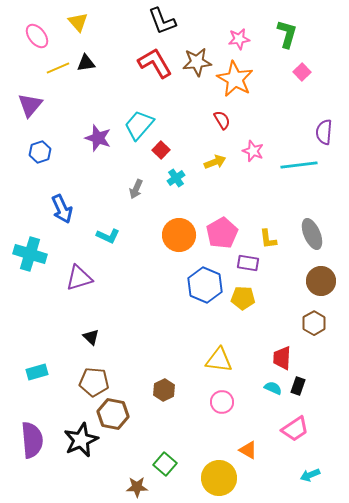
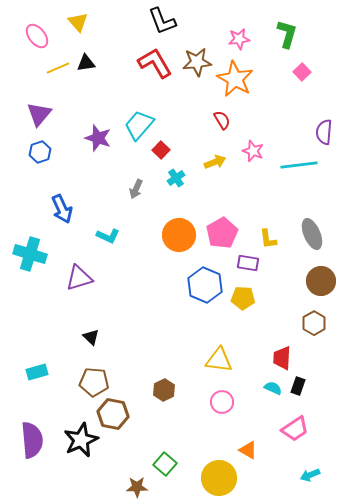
purple triangle at (30, 105): moved 9 px right, 9 px down
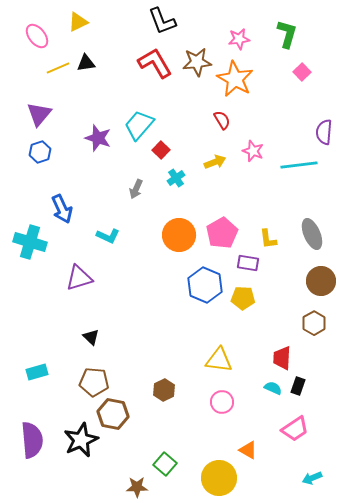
yellow triangle at (78, 22): rotated 45 degrees clockwise
cyan cross at (30, 254): moved 12 px up
cyan arrow at (310, 475): moved 2 px right, 3 px down
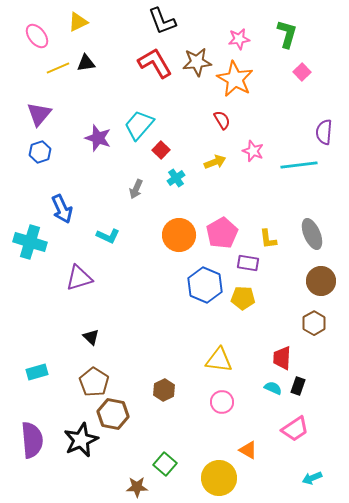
brown pentagon at (94, 382): rotated 28 degrees clockwise
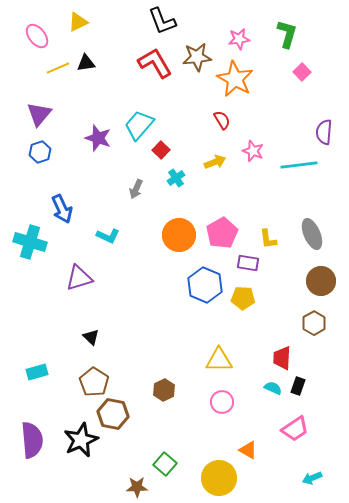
brown star at (197, 62): moved 5 px up
yellow triangle at (219, 360): rotated 8 degrees counterclockwise
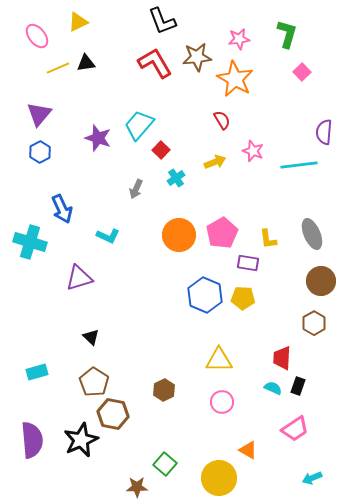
blue hexagon at (40, 152): rotated 10 degrees counterclockwise
blue hexagon at (205, 285): moved 10 px down
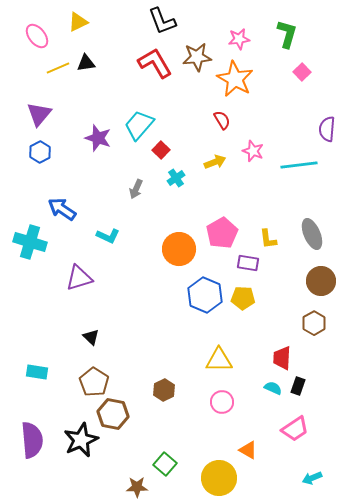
purple semicircle at (324, 132): moved 3 px right, 3 px up
blue arrow at (62, 209): rotated 148 degrees clockwise
orange circle at (179, 235): moved 14 px down
cyan rectangle at (37, 372): rotated 25 degrees clockwise
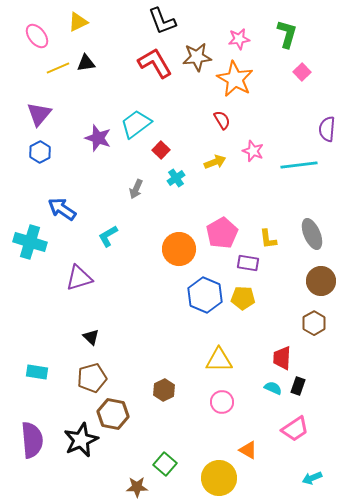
cyan trapezoid at (139, 125): moved 3 px left, 1 px up; rotated 12 degrees clockwise
cyan L-shape at (108, 236): rotated 125 degrees clockwise
brown pentagon at (94, 382): moved 2 px left, 4 px up; rotated 24 degrees clockwise
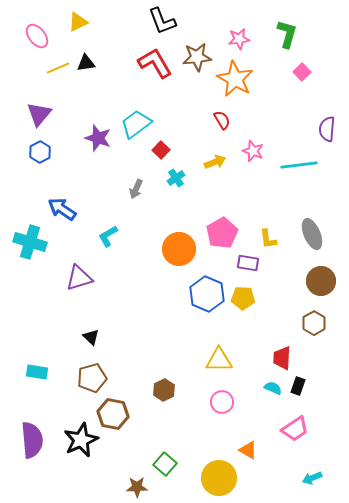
blue hexagon at (205, 295): moved 2 px right, 1 px up
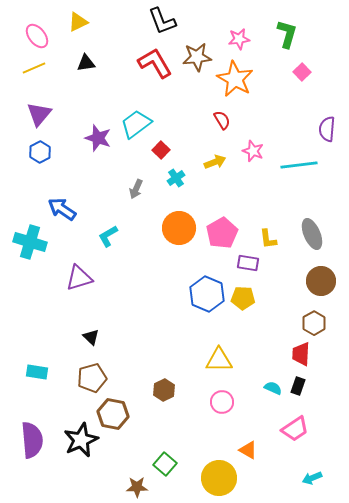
yellow line at (58, 68): moved 24 px left
orange circle at (179, 249): moved 21 px up
red trapezoid at (282, 358): moved 19 px right, 4 px up
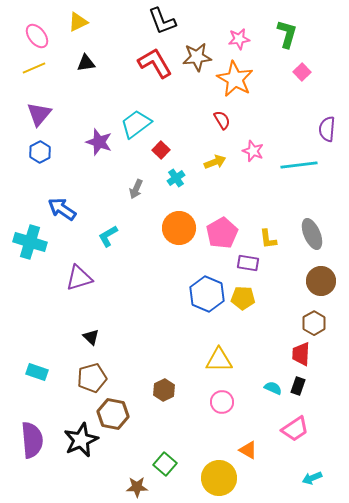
purple star at (98, 138): moved 1 px right, 4 px down
cyan rectangle at (37, 372): rotated 10 degrees clockwise
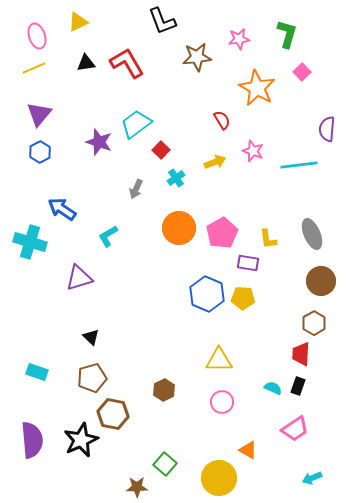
pink ellipse at (37, 36): rotated 20 degrees clockwise
red L-shape at (155, 63): moved 28 px left
orange star at (235, 79): moved 22 px right, 9 px down
